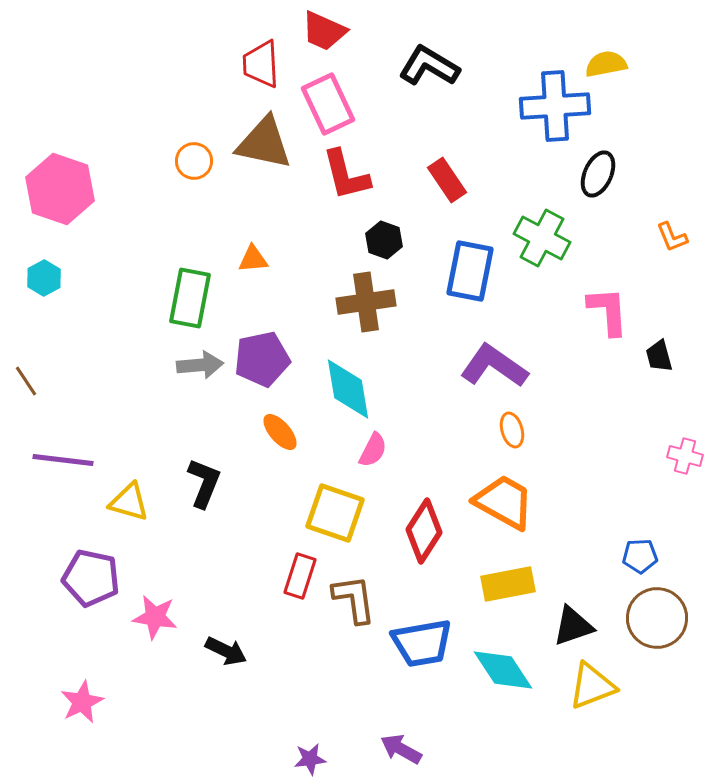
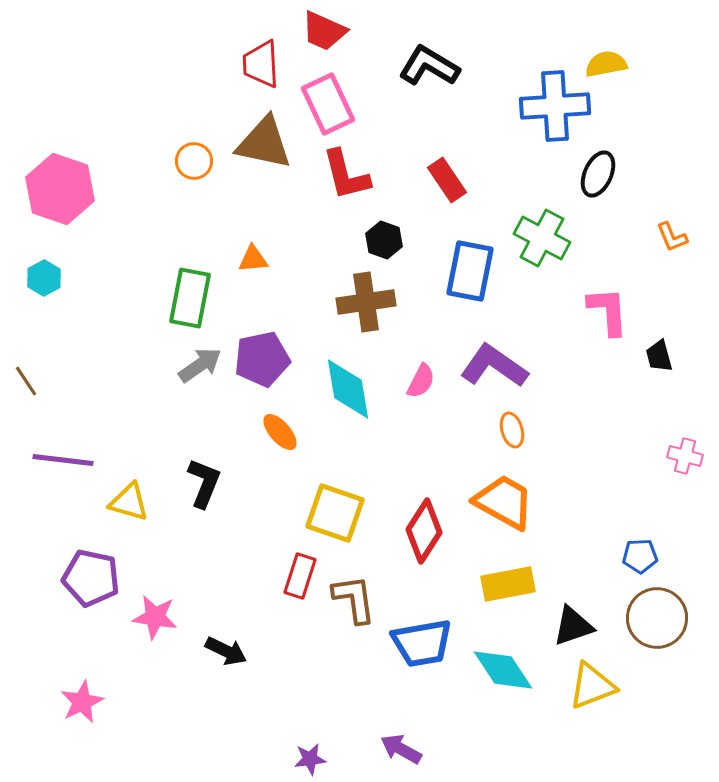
gray arrow at (200, 365): rotated 30 degrees counterclockwise
pink semicircle at (373, 450): moved 48 px right, 69 px up
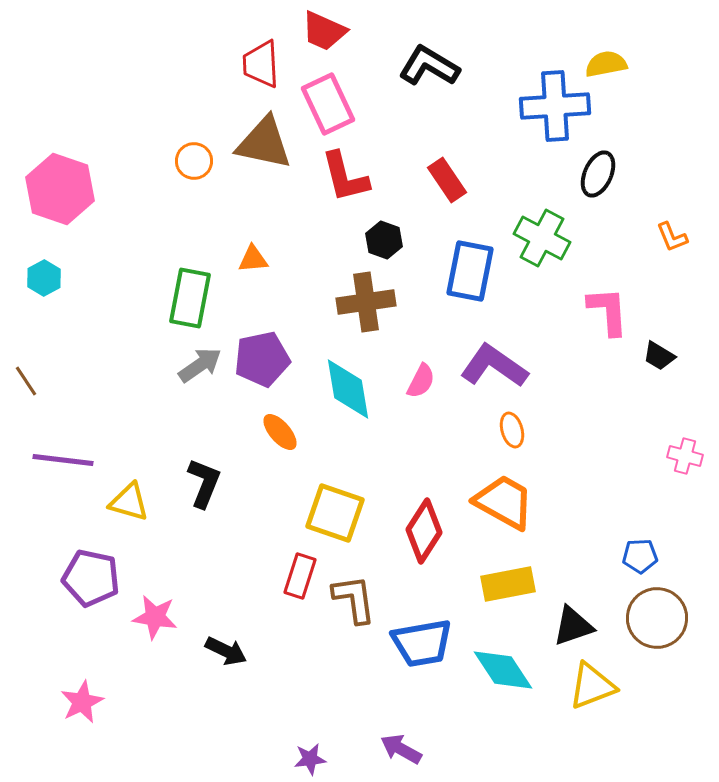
red L-shape at (346, 175): moved 1 px left, 2 px down
black trapezoid at (659, 356): rotated 44 degrees counterclockwise
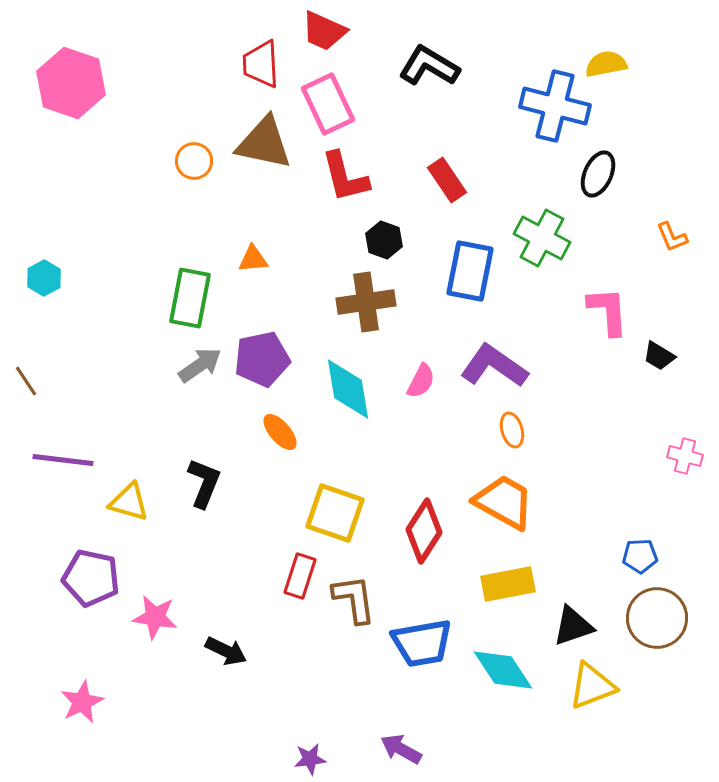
blue cross at (555, 106): rotated 18 degrees clockwise
pink hexagon at (60, 189): moved 11 px right, 106 px up
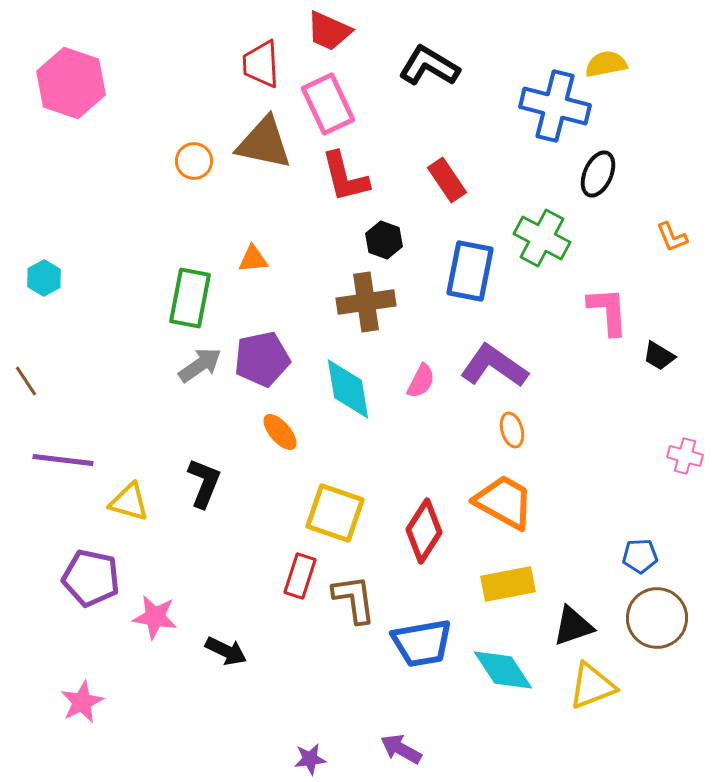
red trapezoid at (324, 31): moved 5 px right
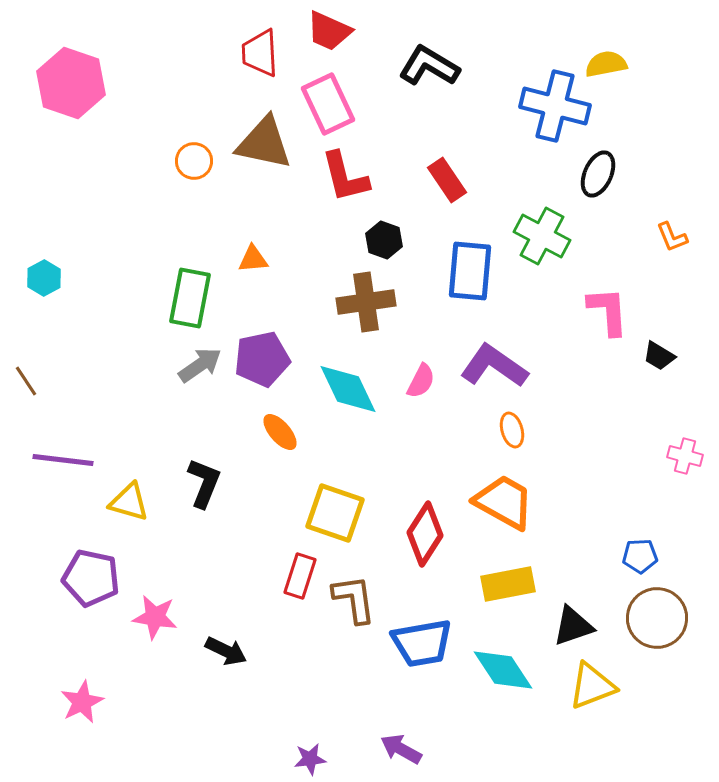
red trapezoid at (261, 64): moved 1 px left, 11 px up
green cross at (542, 238): moved 2 px up
blue rectangle at (470, 271): rotated 6 degrees counterclockwise
cyan diamond at (348, 389): rotated 16 degrees counterclockwise
red diamond at (424, 531): moved 1 px right, 3 px down
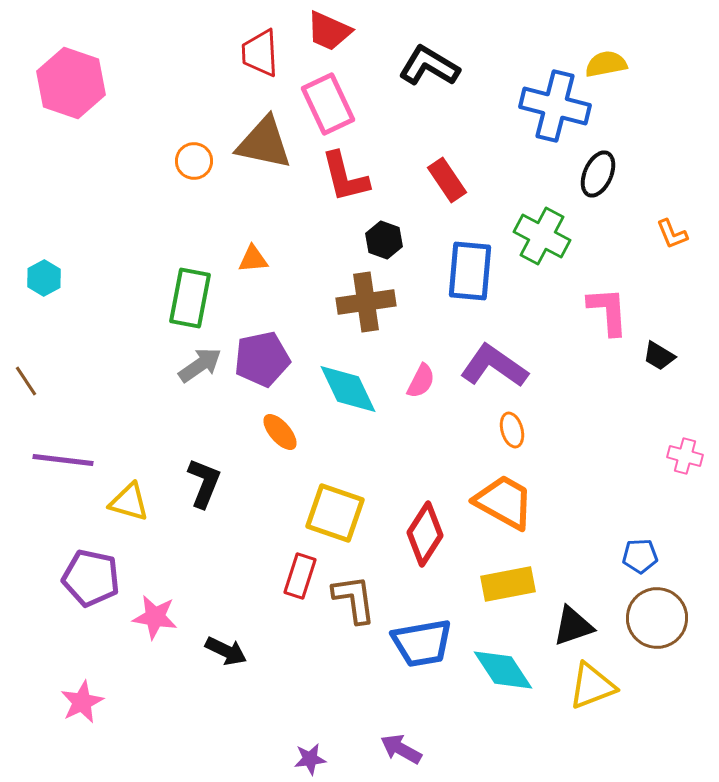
orange L-shape at (672, 237): moved 3 px up
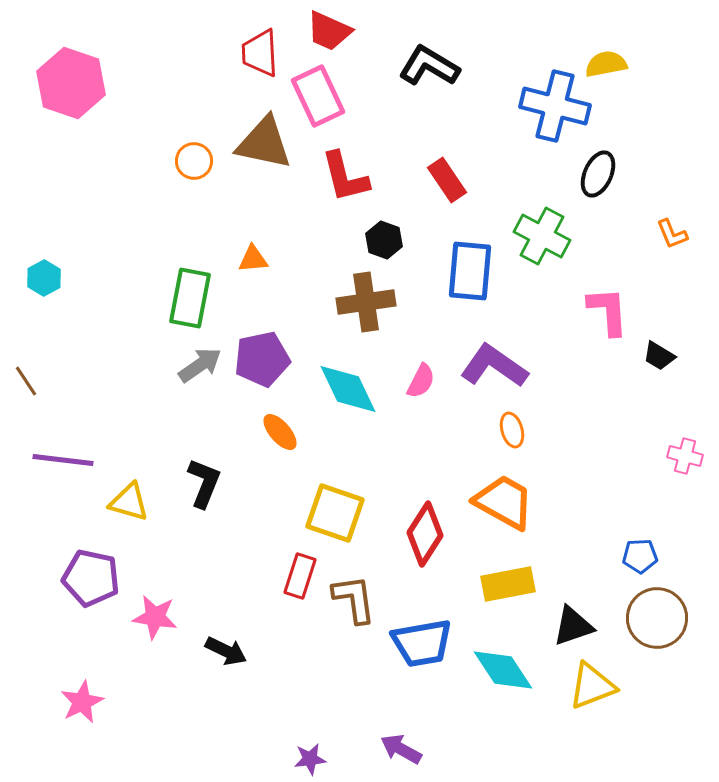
pink rectangle at (328, 104): moved 10 px left, 8 px up
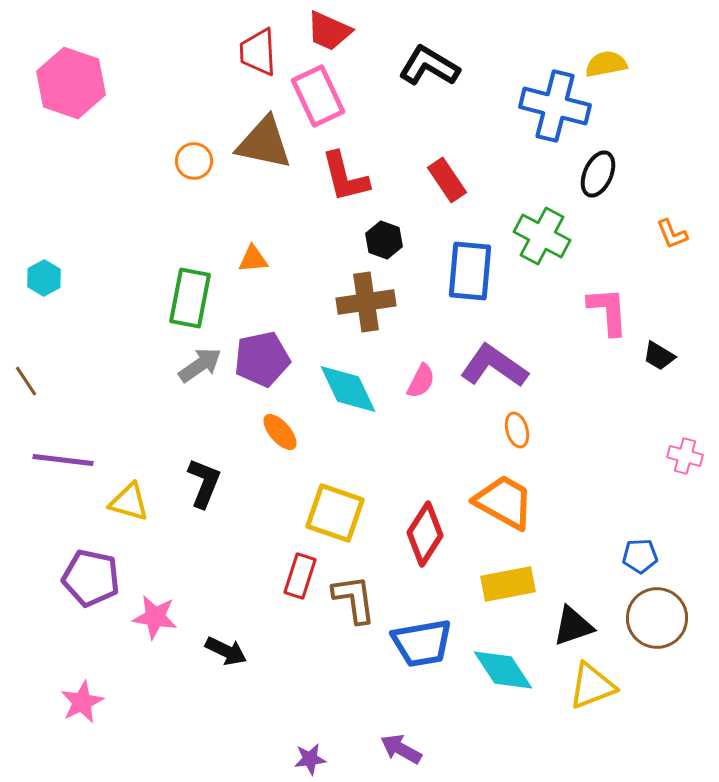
red trapezoid at (260, 53): moved 2 px left, 1 px up
orange ellipse at (512, 430): moved 5 px right
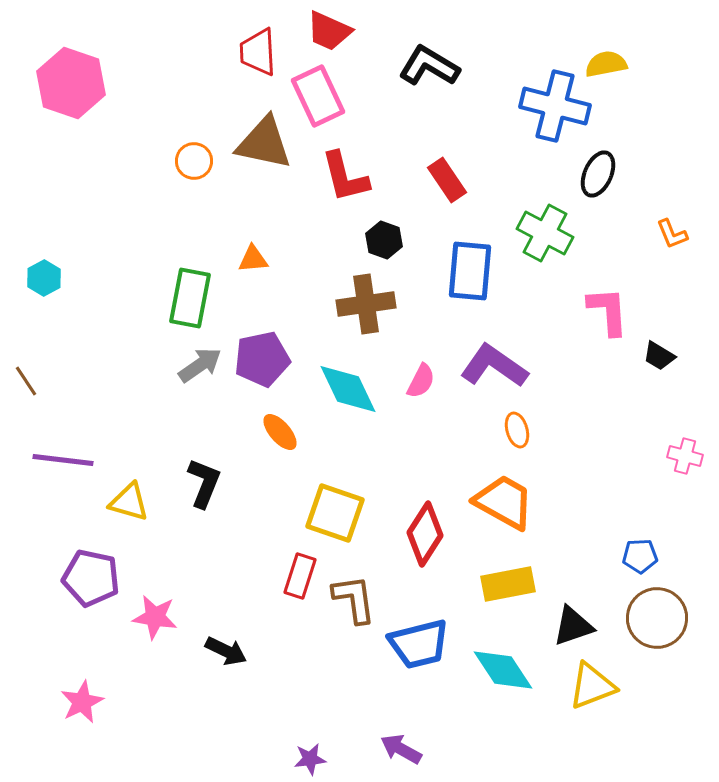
green cross at (542, 236): moved 3 px right, 3 px up
brown cross at (366, 302): moved 2 px down
blue trapezoid at (422, 643): moved 3 px left, 1 px down; rotated 4 degrees counterclockwise
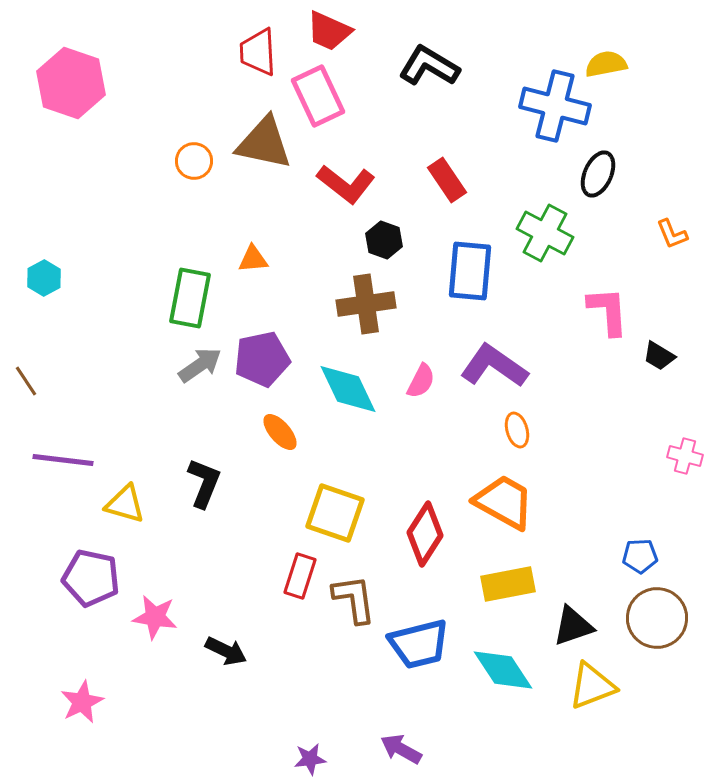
red L-shape at (345, 177): moved 1 px right, 7 px down; rotated 38 degrees counterclockwise
yellow triangle at (129, 502): moved 4 px left, 2 px down
